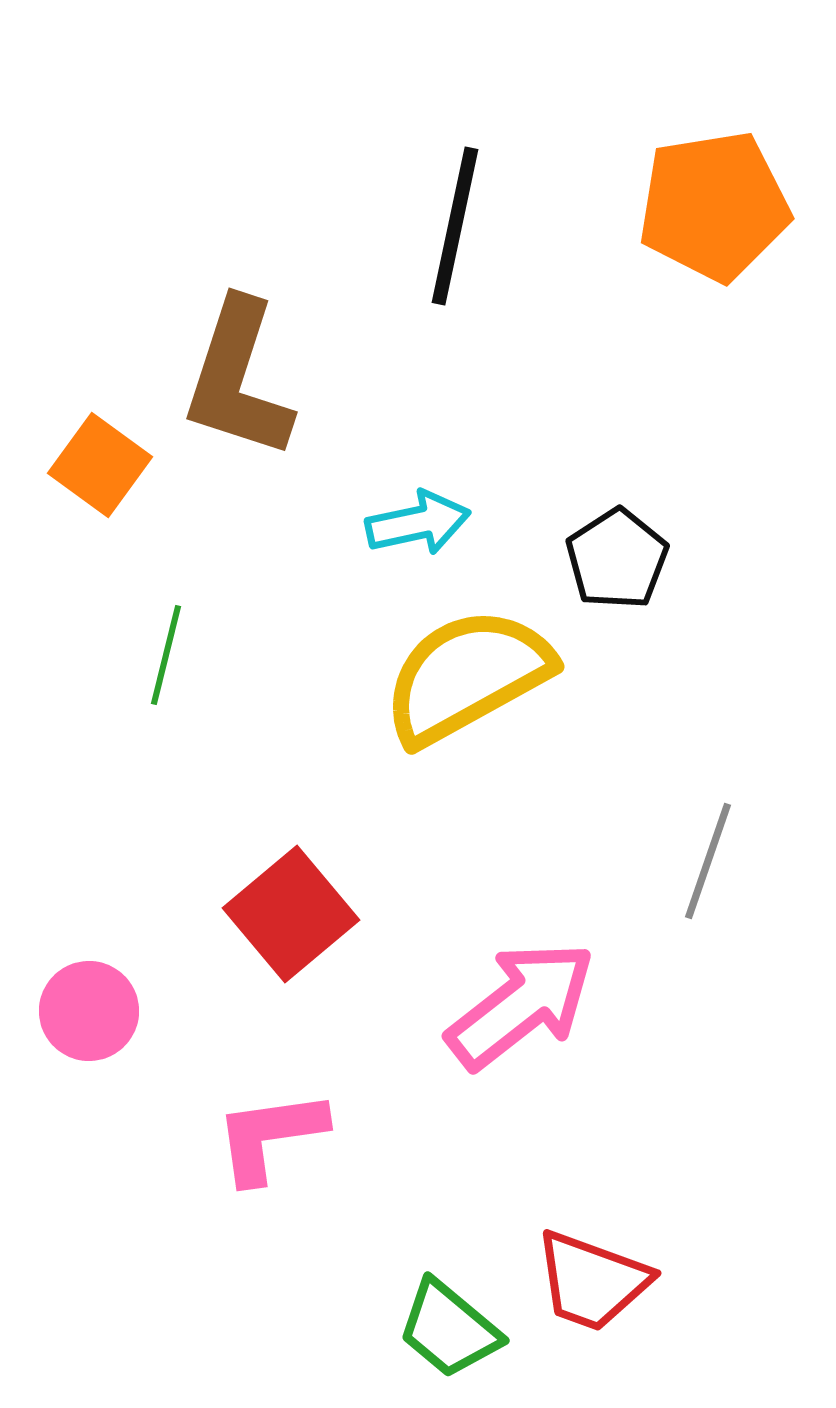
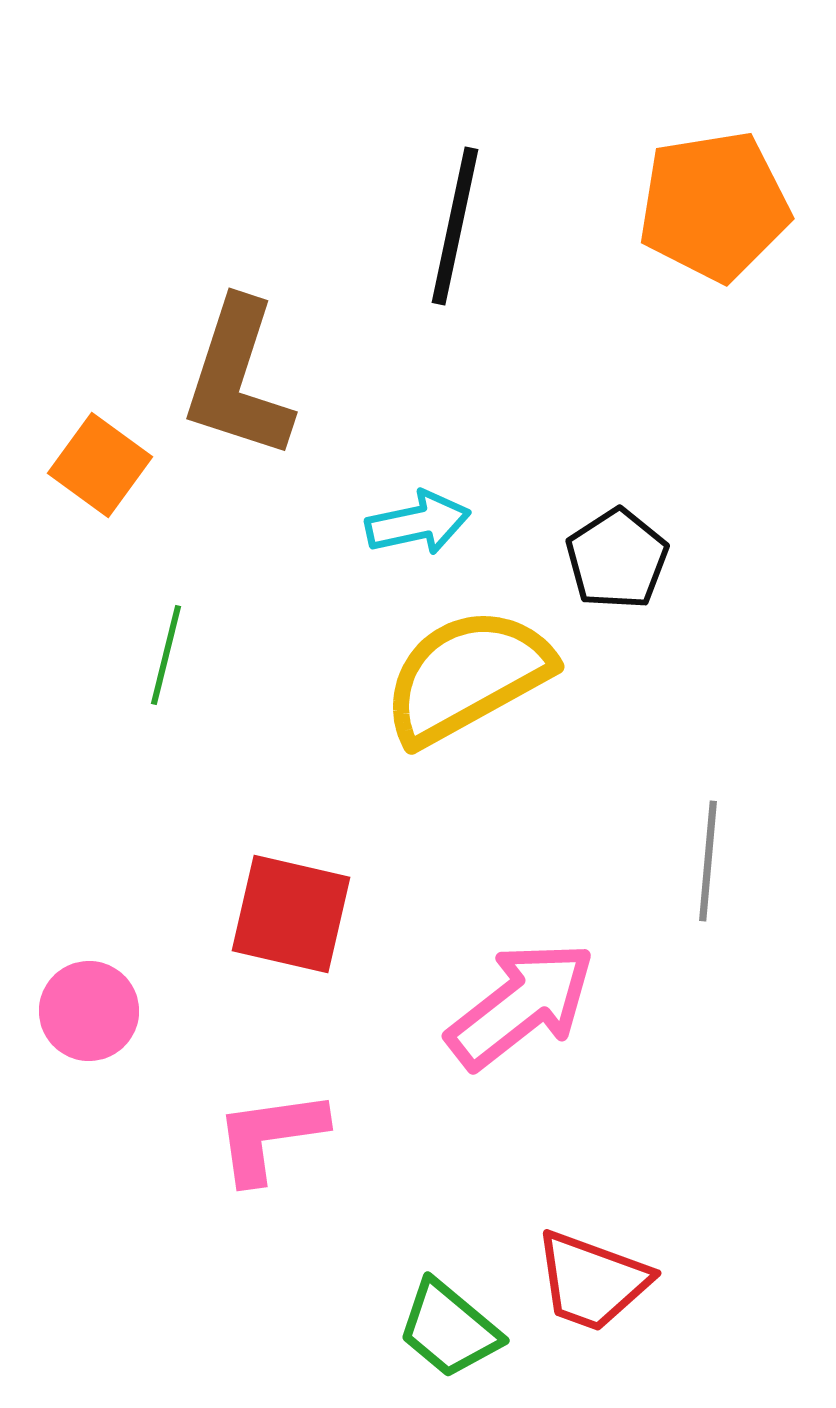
gray line: rotated 14 degrees counterclockwise
red square: rotated 37 degrees counterclockwise
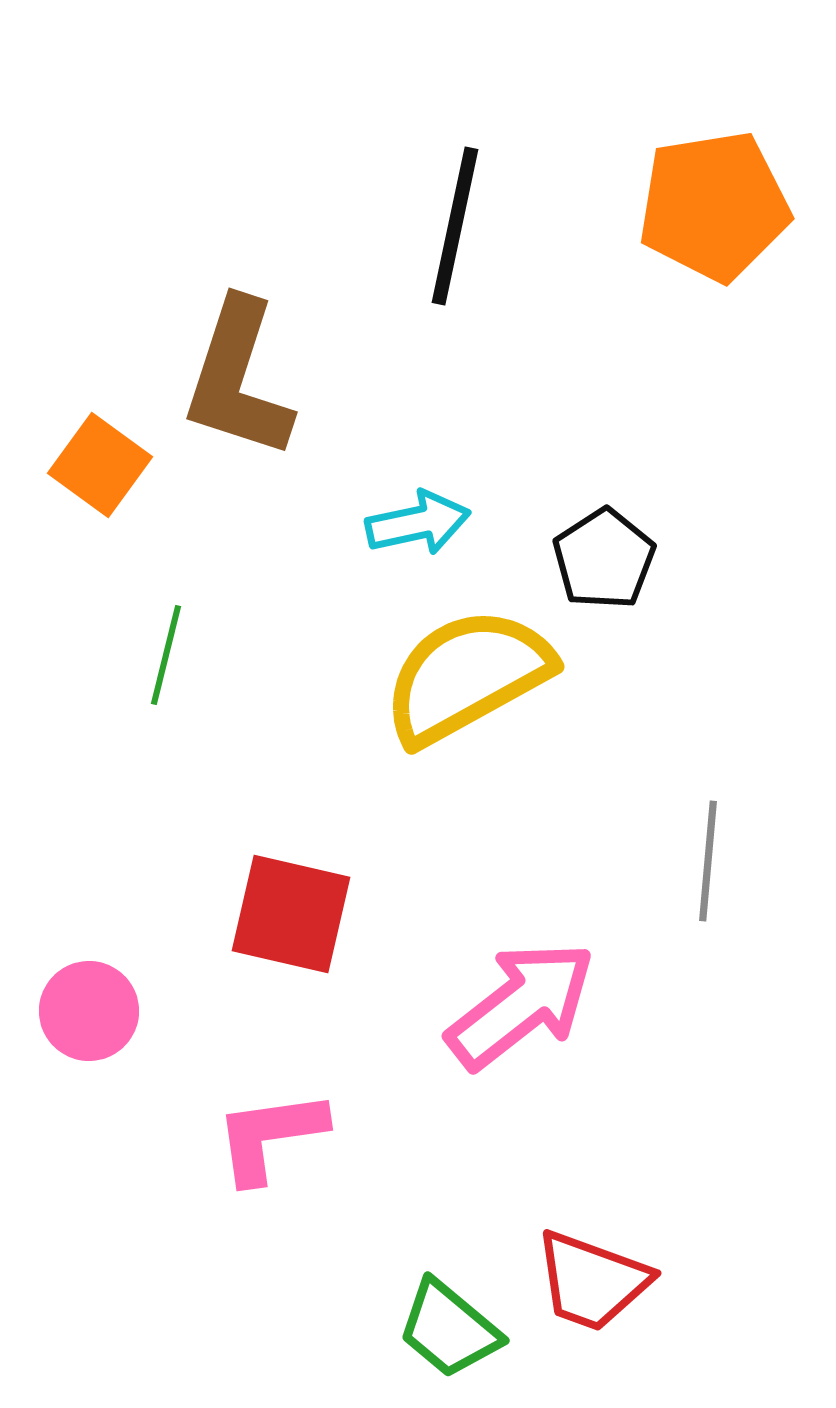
black pentagon: moved 13 px left
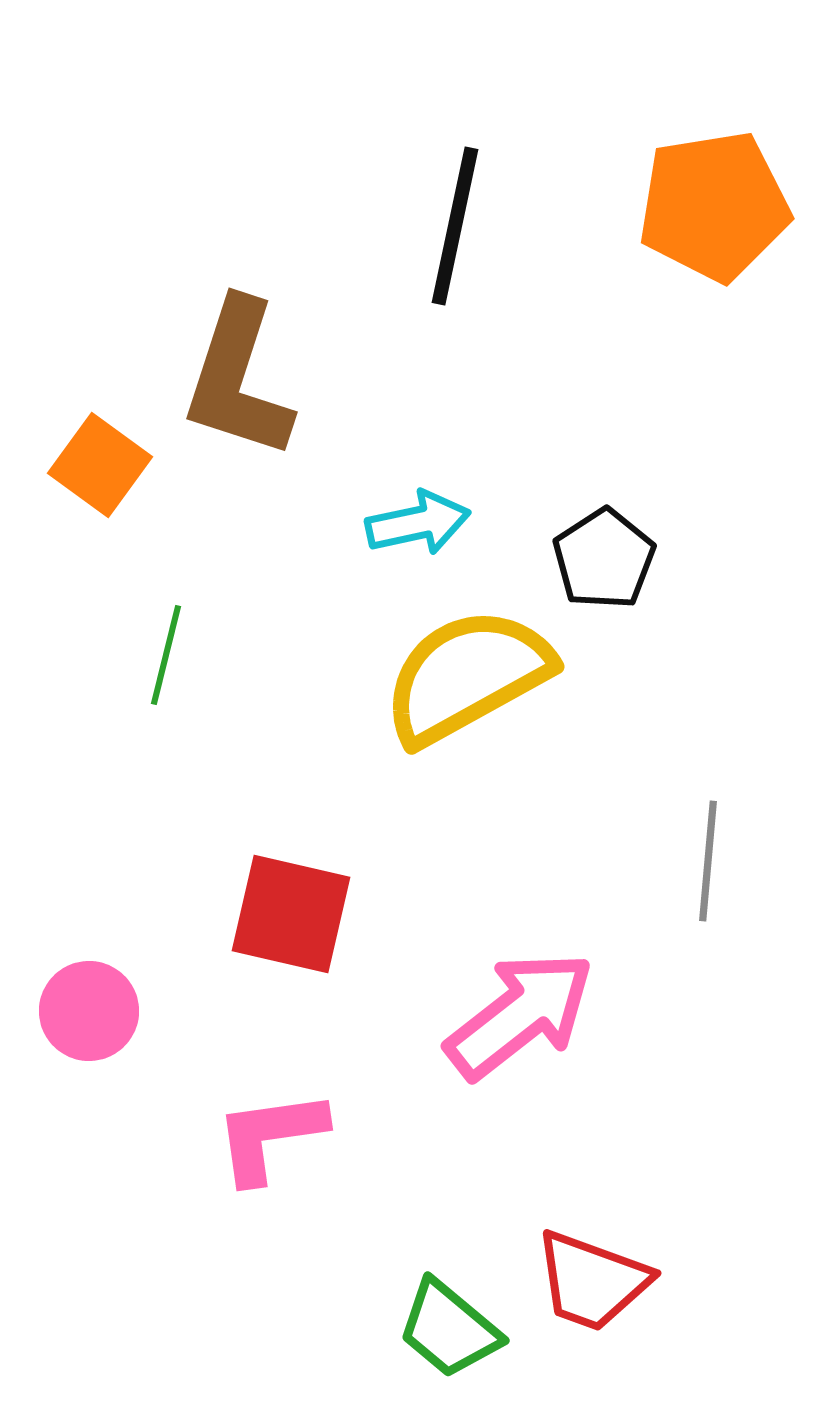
pink arrow: moved 1 px left, 10 px down
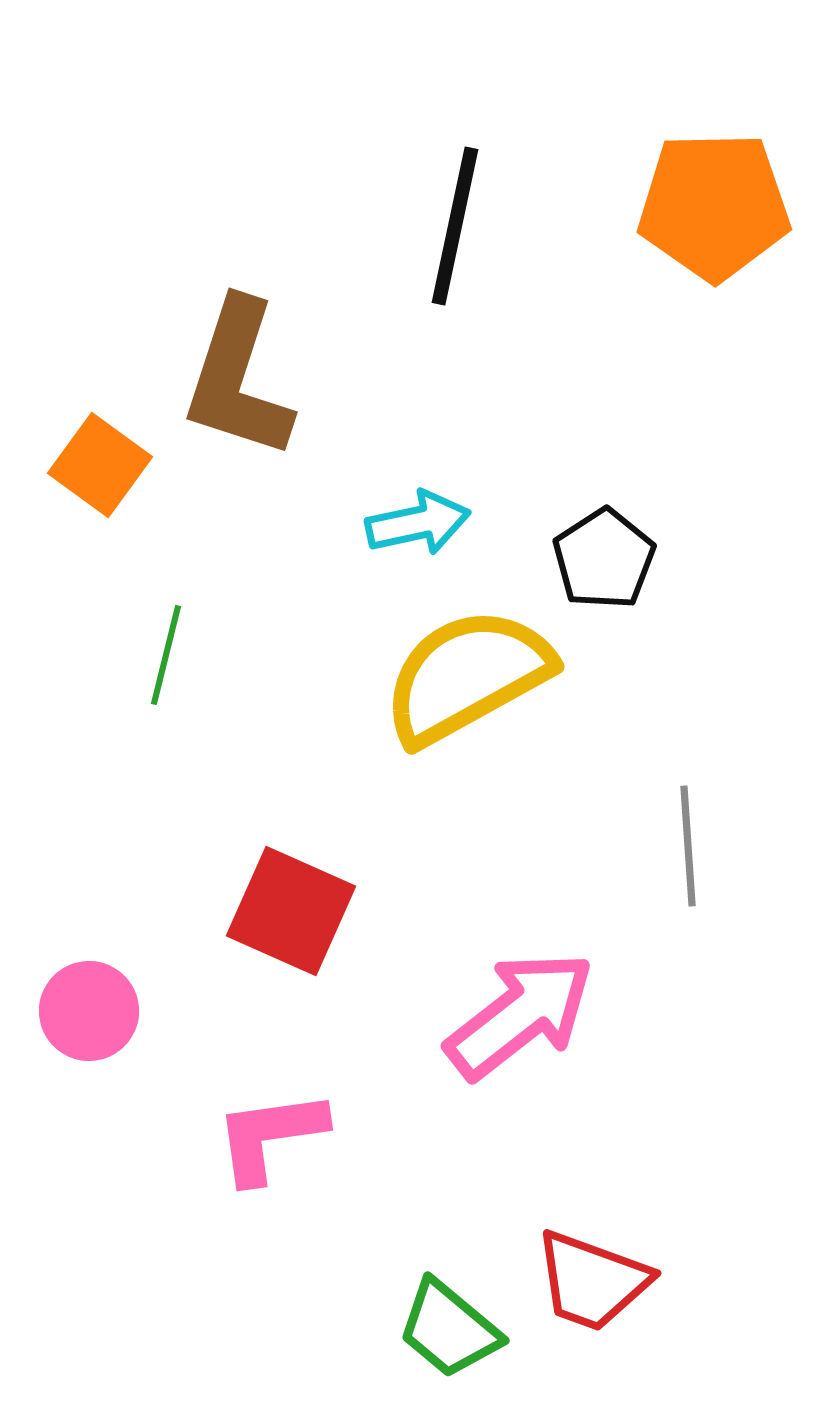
orange pentagon: rotated 8 degrees clockwise
gray line: moved 20 px left, 15 px up; rotated 9 degrees counterclockwise
red square: moved 3 px up; rotated 11 degrees clockwise
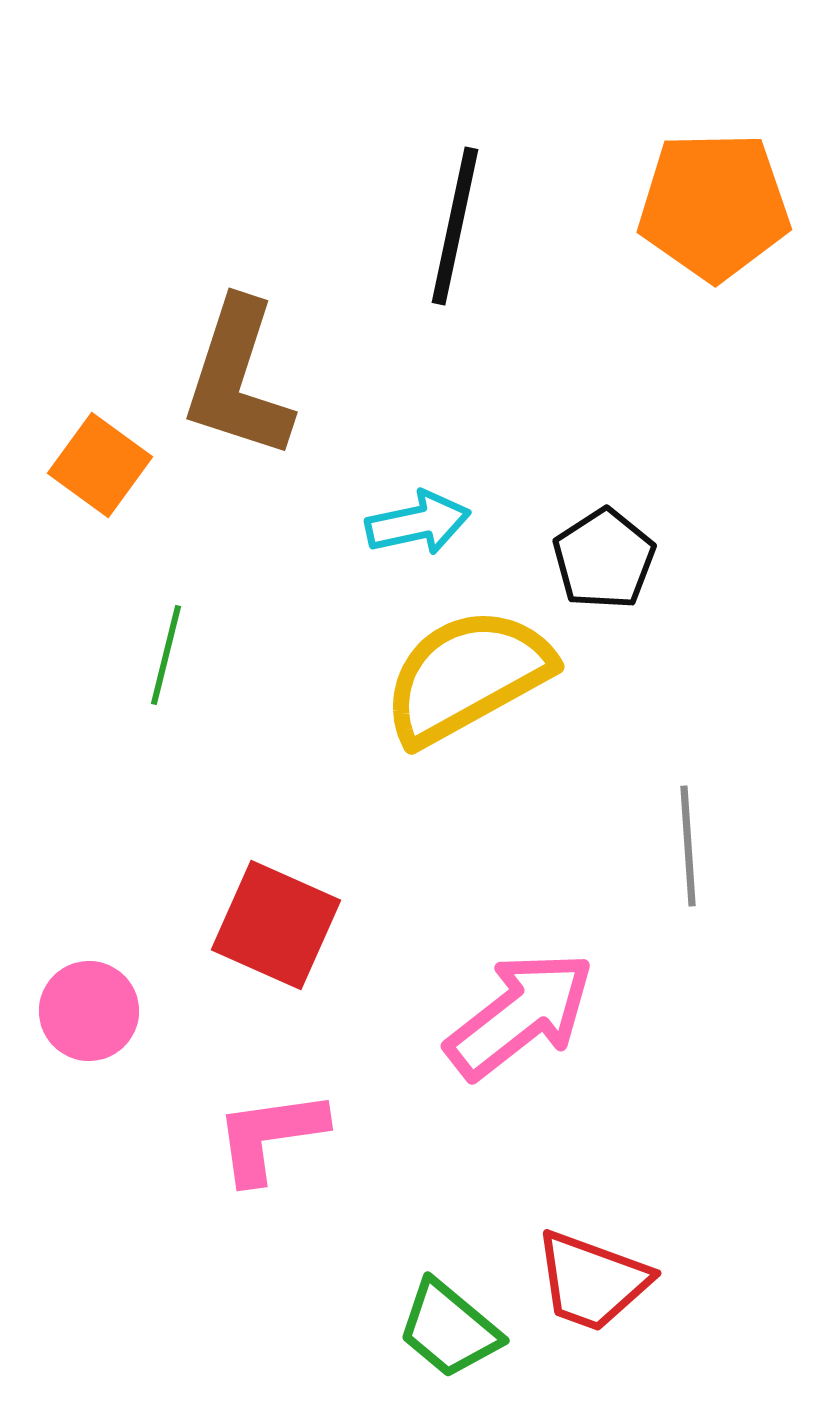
red square: moved 15 px left, 14 px down
